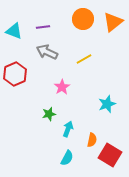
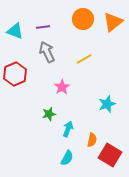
cyan triangle: moved 1 px right
gray arrow: rotated 40 degrees clockwise
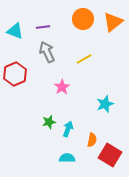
cyan star: moved 2 px left
green star: moved 8 px down
cyan semicircle: rotated 119 degrees counterclockwise
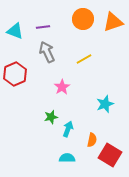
orange triangle: rotated 20 degrees clockwise
green star: moved 2 px right, 5 px up
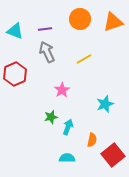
orange circle: moved 3 px left
purple line: moved 2 px right, 2 px down
pink star: moved 3 px down
cyan arrow: moved 2 px up
red square: moved 3 px right; rotated 20 degrees clockwise
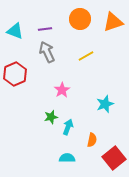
yellow line: moved 2 px right, 3 px up
red square: moved 1 px right, 3 px down
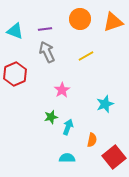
red square: moved 1 px up
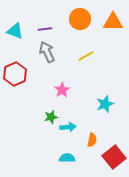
orange triangle: rotated 20 degrees clockwise
cyan arrow: rotated 63 degrees clockwise
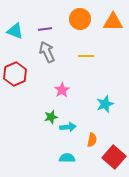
yellow line: rotated 28 degrees clockwise
red square: rotated 10 degrees counterclockwise
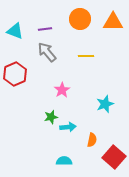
gray arrow: rotated 15 degrees counterclockwise
cyan semicircle: moved 3 px left, 3 px down
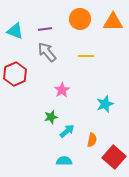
cyan arrow: moved 1 px left, 4 px down; rotated 35 degrees counterclockwise
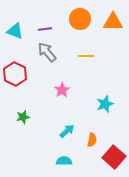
red hexagon: rotated 10 degrees counterclockwise
green star: moved 28 px left
